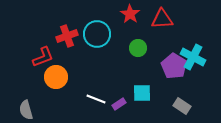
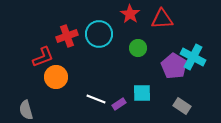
cyan circle: moved 2 px right
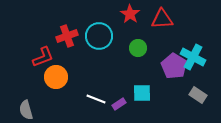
cyan circle: moved 2 px down
gray rectangle: moved 16 px right, 11 px up
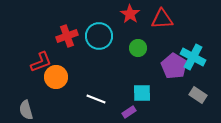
red L-shape: moved 2 px left, 5 px down
purple rectangle: moved 10 px right, 8 px down
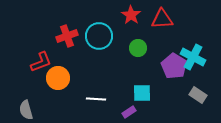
red star: moved 1 px right, 1 px down
orange circle: moved 2 px right, 1 px down
white line: rotated 18 degrees counterclockwise
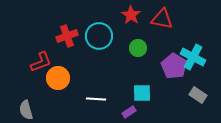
red triangle: rotated 15 degrees clockwise
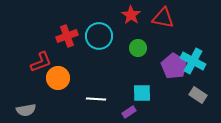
red triangle: moved 1 px right, 1 px up
cyan cross: moved 4 px down
gray semicircle: rotated 84 degrees counterclockwise
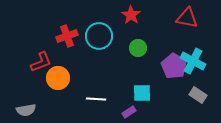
red triangle: moved 24 px right
